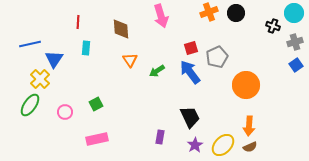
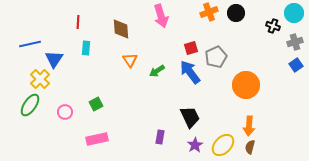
gray pentagon: moved 1 px left
brown semicircle: rotated 128 degrees clockwise
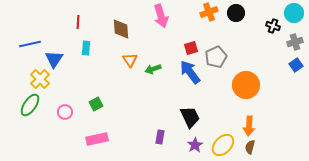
green arrow: moved 4 px left, 2 px up; rotated 14 degrees clockwise
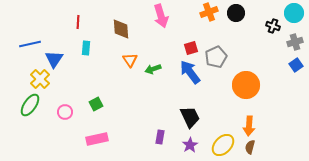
purple star: moved 5 px left
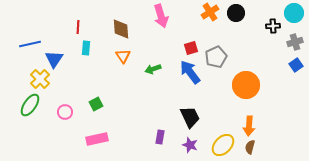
orange cross: moved 1 px right; rotated 12 degrees counterclockwise
red line: moved 5 px down
black cross: rotated 24 degrees counterclockwise
orange triangle: moved 7 px left, 4 px up
purple star: rotated 21 degrees counterclockwise
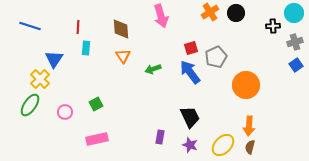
blue line: moved 18 px up; rotated 30 degrees clockwise
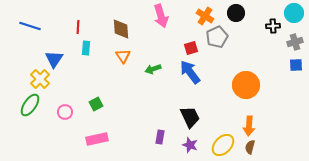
orange cross: moved 5 px left, 4 px down; rotated 24 degrees counterclockwise
gray pentagon: moved 1 px right, 20 px up
blue square: rotated 32 degrees clockwise
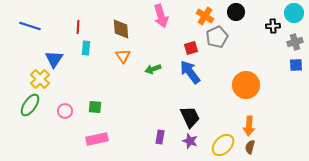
black circle: moved 1 px up
green square: moved 1 px left, 3 px down; rotated 32 degrees clockwise
pink circle: moved 1 px up
purple star: moved 4 px up
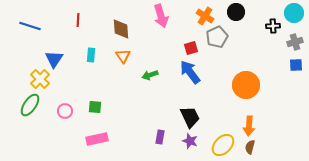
red line: moved 7 px up
cyan rectangle: moved 5 px right, 7 px down
green arrow: moved 3 px left, 6 px down
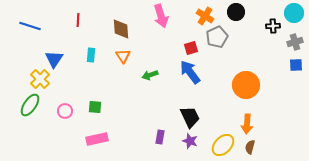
orange arrow: moved 2 px left, 2 px up
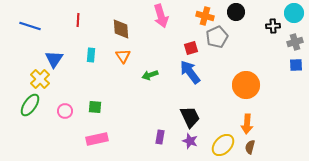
orange cross: rotated 18 degrees counterclockwise
